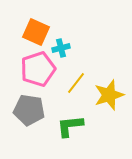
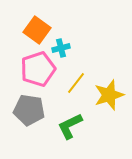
orange square: moved 1 px right, 2 px up; rotated 12 degrees clockwise
green L-shape: rotated 20 degrees counterclockwise
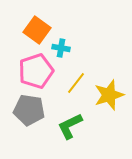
cyan cross: rotated 24 degrees clockwise
pink pentagon: moved 2 px left, 2 px down
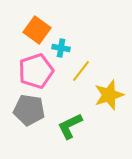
yellow line: moved 5 px right, 12 px up
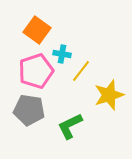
cyan cross: moved 1 px right, 6 px down
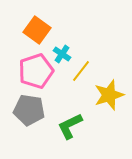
cyan cross: rotated 24 degrees clockwise
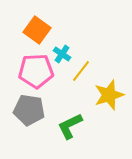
pink pentagon: rotated 16 degrees clockwise
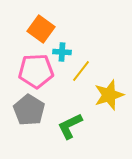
orange square: moved 4 px right, 1 px up
cyan cross: moved 2 px up; rotated 30 degrees counterclockwise
gray pentagon: rotated 24 degrees clockwise
